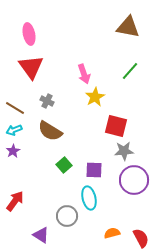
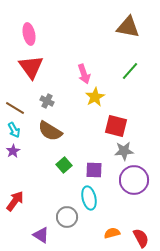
cyan arrow: rotated 98 degrees counterclockwise
gray circle: moved 1 px down
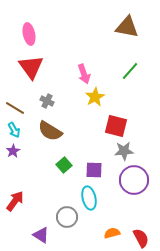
brown triangle: moved 1 px left
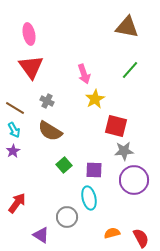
green line: moved 1 px up
yellow star: moved 2 px down
red arrow: moved 2 px right, 2 px down
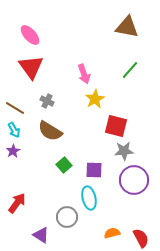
pink ellipse: moved 1 px right, 1 px down; rotated 30 degrees counterclockwise
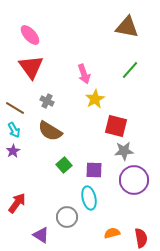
red semicircle: rotated 18 degrees clockwise
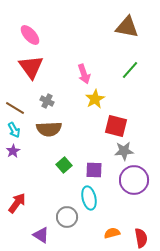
brown semicircle: moved 1 px left, 2 px up; rotated 35 degrees counterclockwise
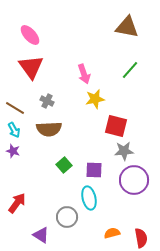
yellow star: rotated 18 degrees clockwise
purple star: rotated 24 degrees counterclockwise
